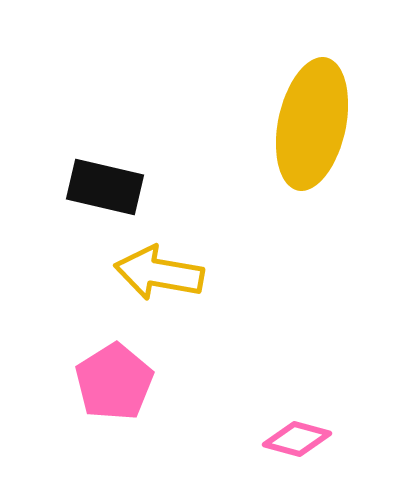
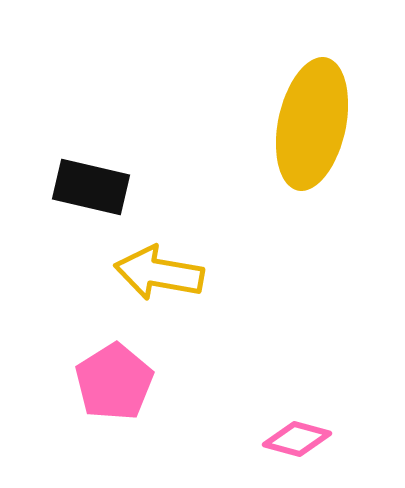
black rectangle: moved 14 px left
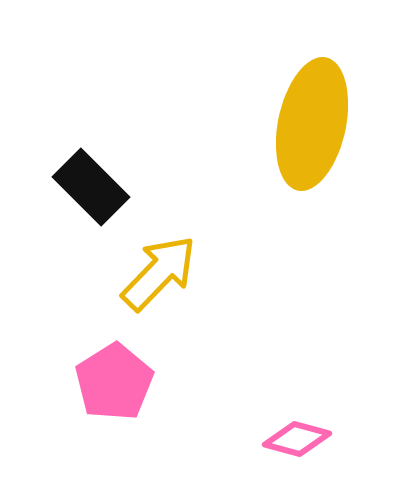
black rectangle: rotated 32 degrees clockwise
yellow arrow: rotated 124 degrees clockwise
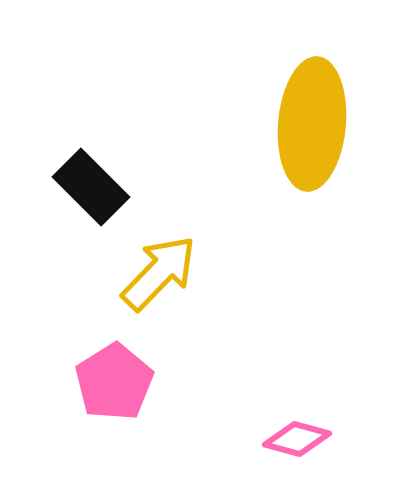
yellow ellipse: rotated 7 degrees counterclockwise
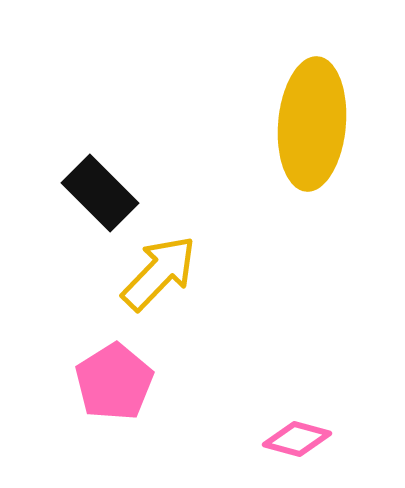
black rectangle: moved 9 px right, 6 px down
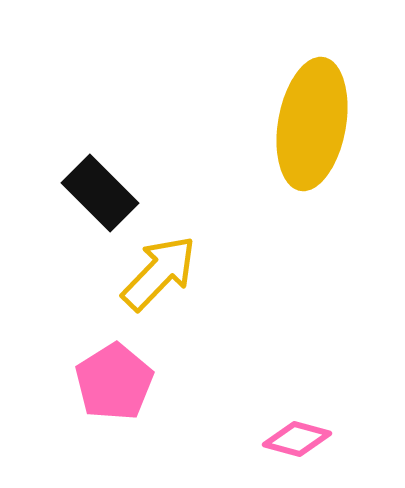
yellow ellipse: rotated 5 degrees clockwise
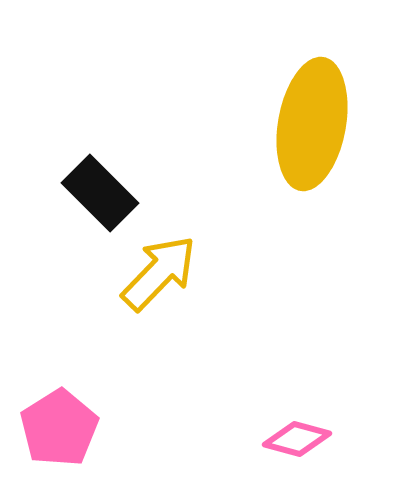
pink pentagon: moved 55 px left, 46 px down
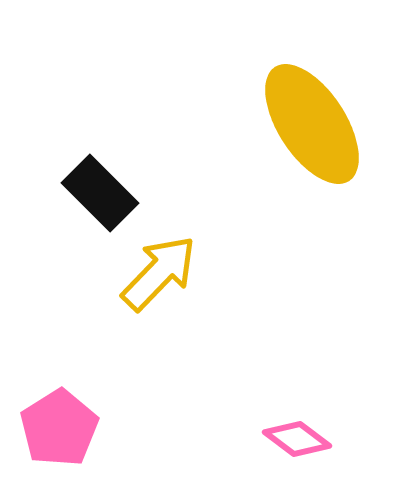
yellow ellipse: rotated 43 degrees counterclockwise
pink diamond: rotated 22 degrees clockwise
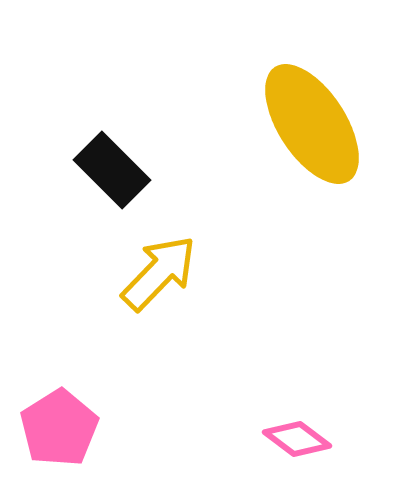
black rectangle: moved 12 px right, 23 px up
